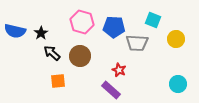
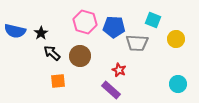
pink hexagon: moved 3 px right
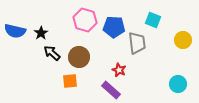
pink hexagon: moved 2 px up
yellow circle: moved 7 px right, 1 px down
gray trapezoid: rotated 100 degrees counterclockwise
brown circle: moved 1 px left, 1 px down
orange square: moved 12 px right
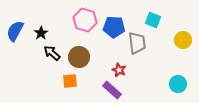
blue semicircle: rotated 105 degrees clockwise
purple rectangle: moved 1 px right
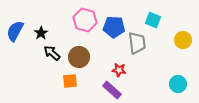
red star: rotated 16 degrees counterclockwise
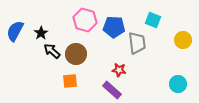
black arrow: moved 2 px up
brown circle: moved 3 px left, 3 px up
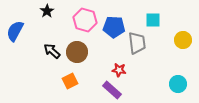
cyan square: rotated 21 degrees counterclockwise
black star: moved 6 px right, 22 px up
brown circle: moved 1 px right, 2 px up
orange square: rotated 21 degrees counterclockwise
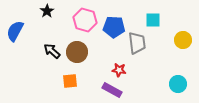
orange square: rotated 21 degrees clockwise
purple rectangle: rotated 12 degrees counterclockwise
